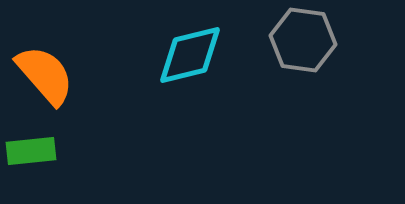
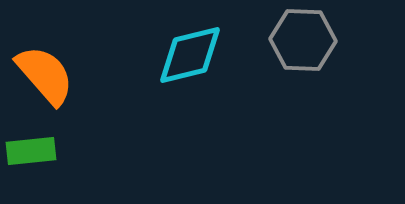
gray hexagon: rotated 6 degrees counterclockwise
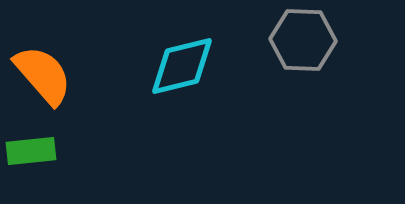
cyan diamond: moved 8 px left, 11 px down
orange semicircle: moved 2 px left
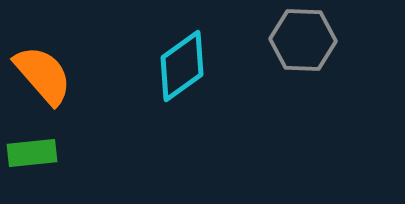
cyan diamond: rotated 22 degrees counterclockwise
green rectangle: moved 1 px right, 2 px down
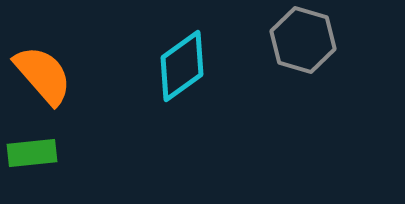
gray hexagon: rotated 14 degrees clockwise
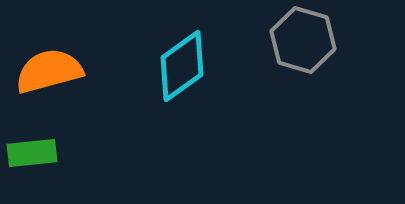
orange semicircle: moved 6 px right, 4 px up; rotated 64 degrees counterclockwise
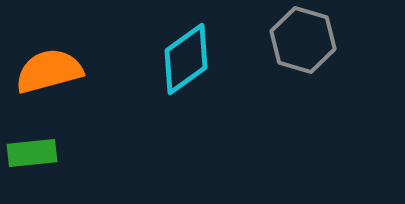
cyan diamond: moved 4 px right, 7 px up
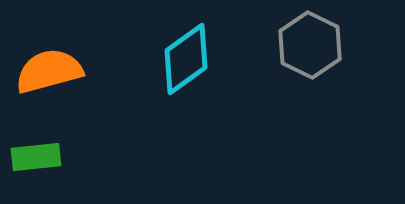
gray hexagon: moved 7 px right, 5 px down; rotated 10 degrees clockwise
green rectangle: moved 4 px right, 4 px down
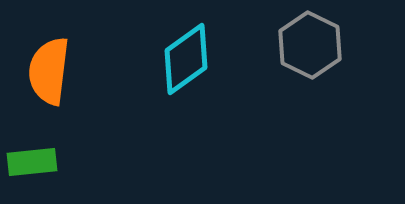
orange semicircle: rotated 68 degrees counterclockwise
green rectangle: moved 4 px left, 5 px down
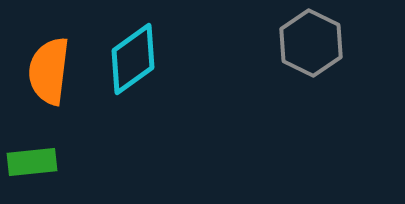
gray hexagon: moved 1 px right, 2 px up
cyan diamond: moved 53 px left
